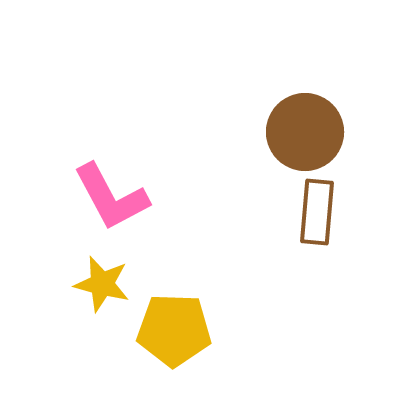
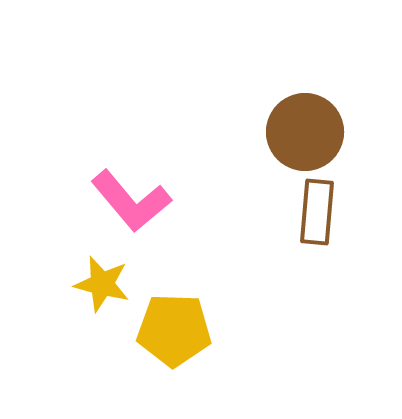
pink L-shape: moved 20 px right, 4 px down; rotated 12 degrees counterclockwise
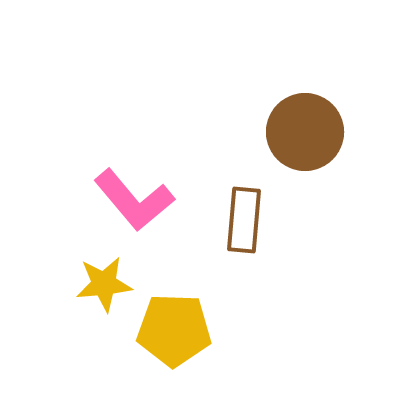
pink L-shape: moved 3 px right, 1 px up
brown rectangle: moved 73 px left, 8 px down
yellow star: moved 2 px right; rotated 20 degrees counterclockwise
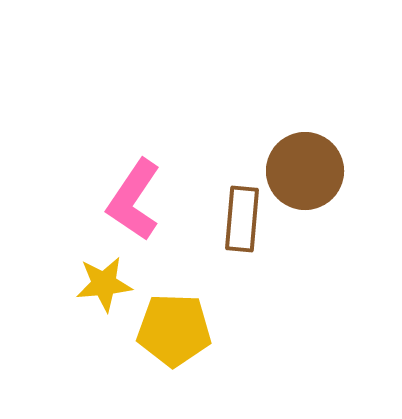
brown circle: moved 39 px down
pink L-shape: rotated 74 degrees clockwise
brown rectangle: moved 2 px left, 1 px up
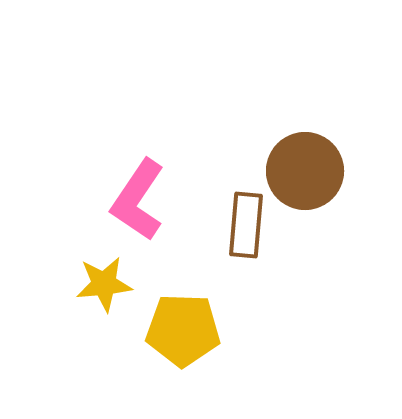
pink L-shape: moved 4 px right
brown rectangle: moved 4 px right, 6 px down
yellow pentagon: moved 9 px right
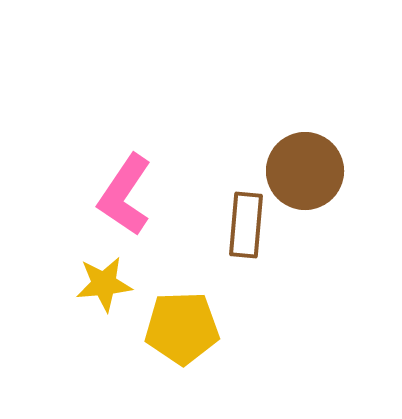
pink L-shape: moved 13 px left, 5 px up
yellow pentagon: moved 1 px left, 2 px up; rotated 4 degrees counterclockwise
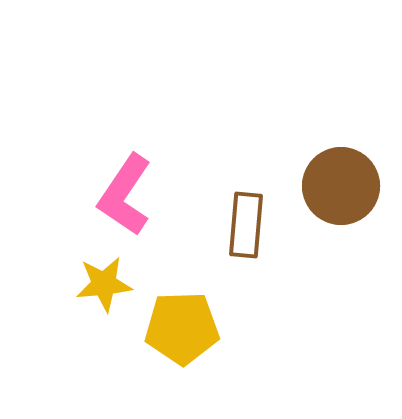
brown circle: moved 36 px right, 15 px down
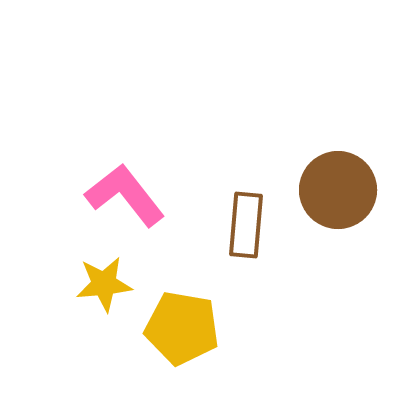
brown circle: moved 3 px left, 4 px down
pink L-shape: rotated 108 degrees clockwise
yellow pentagon: rotated 12 degrees clockwise
